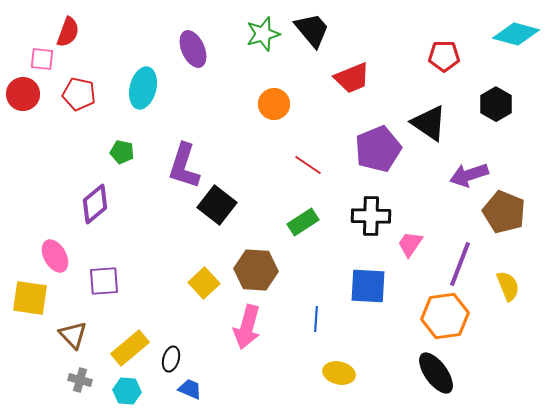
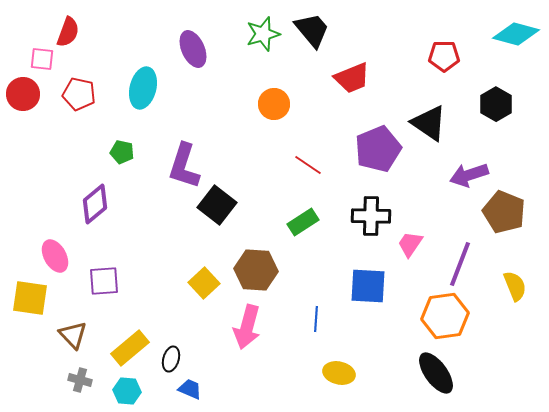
yellow semicircle at (508, 286): moved 7 px right
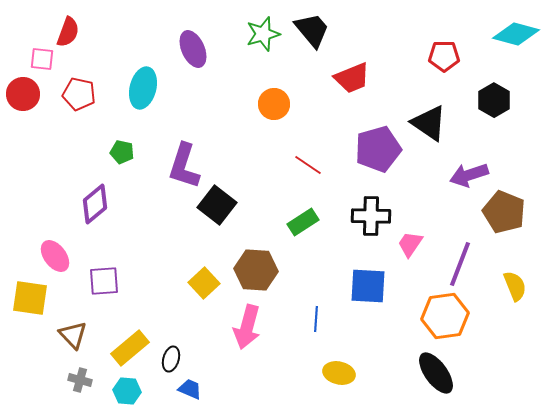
black hexagon at (496, 104): moved 2 px left, 4 px up
purple pentagon at (378, 149): rotated 6 degrees clockwise
pink ellipse at (55, 256): rotated 8 degrees counterclockwise
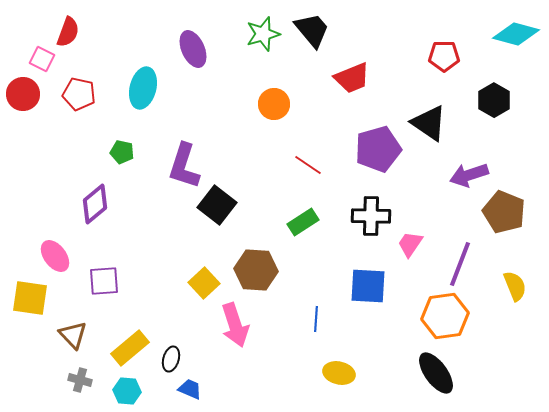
pink square at (42, 59): rotated 20 degrees clockwise
pink arrow at (247, 327): moved 12 px left, 2 px up; rotated 33 degrees counterclockwise
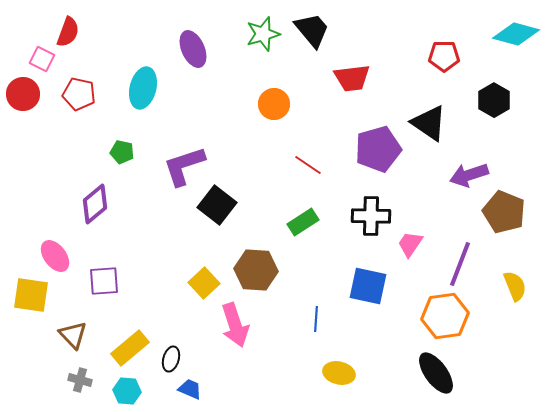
red trapezoid at (352, 78): rotated 15 degrees clockwise
purple L-shape at (184, 166): rotated 54 degrees clockwise
blue square at (368, 286): rotated 9 degrees clockwise
yellow square at (30, 298): moved 1 px right, 3 px up
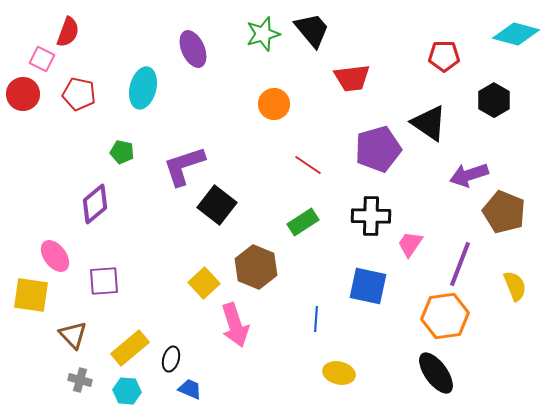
brown hexagon at (256, 270): moved 3 px up; rotated 18 degrees clockwise
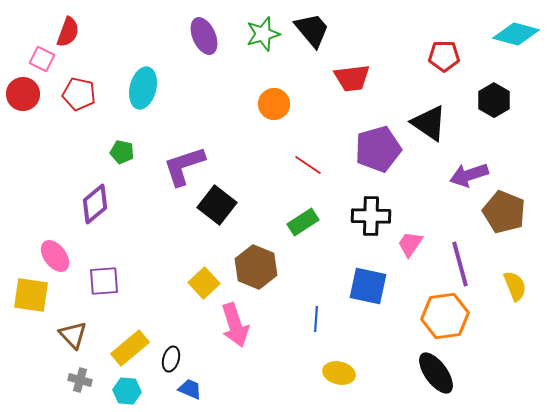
purple ellipse at (193, 49): moved 11 px right, 13 px up
purple line at (460, 264): rotated 36 degrees counterclockwise
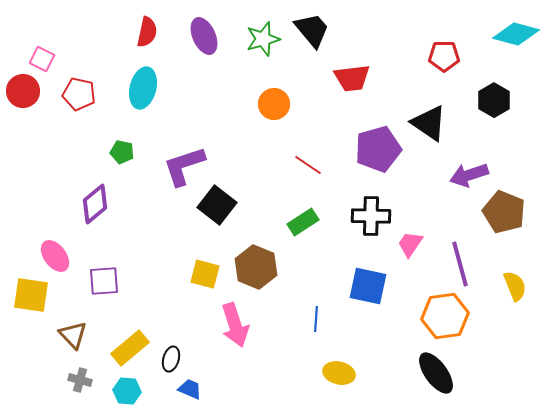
red semicircle at (68, 32): moved 79 px right; rotated 8 degrees counterclockwise
green star at (263, 34): moved 5 px down
red circle at (23, 94): moved 3 px up
yellow square at (204, 283): moved 1 px right, 9 px up; rotated 32 degrees counterclockwise
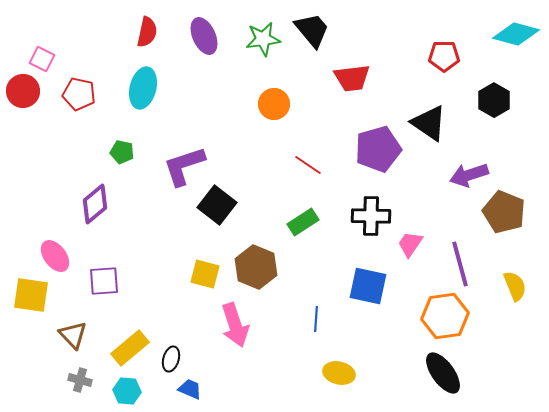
green star at (263, 39): rotated 8 degrees clockwise
black ellipse at (436, 373): moved 7 px right
